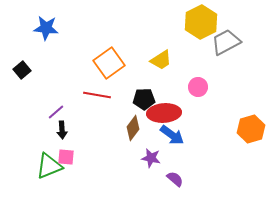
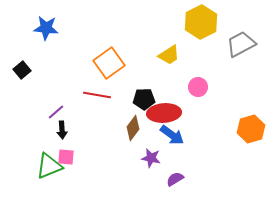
gray trapezoid: moved 15 px right, 2 px down
yellow trapezoid: moved 8 px right, 5 px up
purple semicircle: rotated 72 degrees counterclockwise
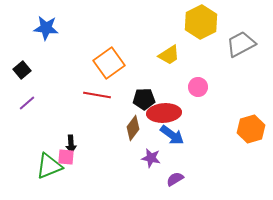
purple line: moved 29 px left, 9 px up
black arrow: moved 9 px right, 14 px down
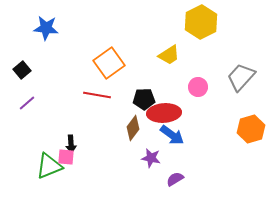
gray trapezoid: moved 33 px down; rotated 20 degrees counterclockwise
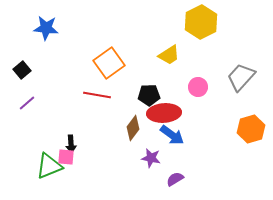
black pentagon: moved 5 px right, 4 px up
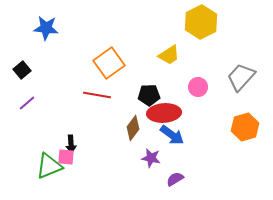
orange hexagon: moved 6 px left, 2 px up
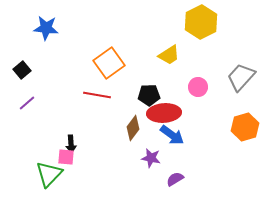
green triangle: moved 8 px down; rotated 24 degrees counterclockwise
